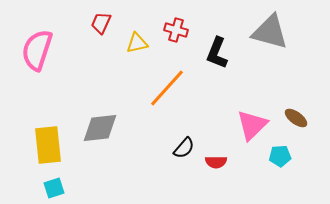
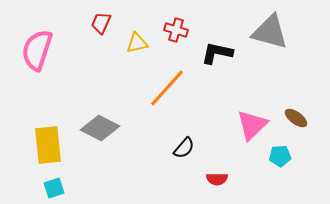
black L-shape: rotated 80 degrees clockwise
gray diamond: rotated 33 degrees clockwise
red semicircle: moved 1 px right, 17 px down
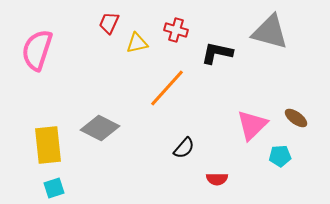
red trapezoid: moved 8 px right
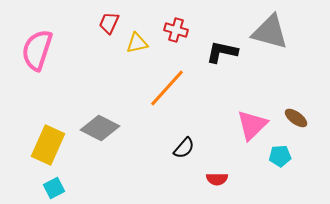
black L-shape: moved 5 px right, 1 px up
yellow rectangle: rotated 30 degrees clockwise
cyan square: rotated 10 degrees counterclockwise
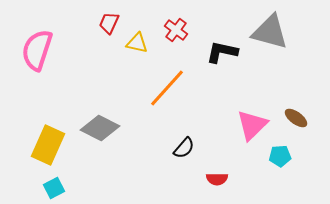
red cross: rotated 20 degrees clockwise
yellow triangle: rotated 25 degrees clockwise
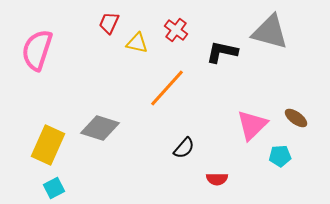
gray diamond: rotated 9 degrees counterclockwise
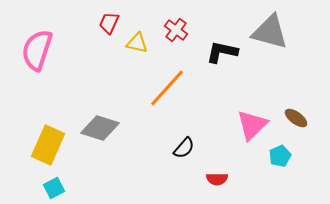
cyan pentagon: rotated 20 degrees counterclockwise
